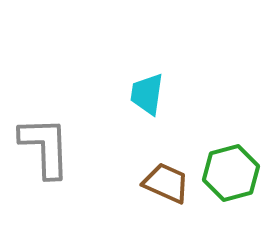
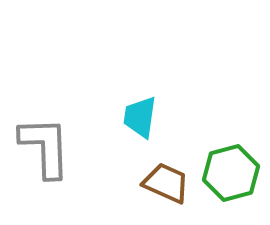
cyan trapezoid: moved 7 px left, 23 px down
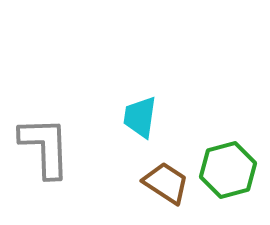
green hexagon: moved 3 px left, 3 px up
brown trapezoid: rotated 9 degrees clockwise
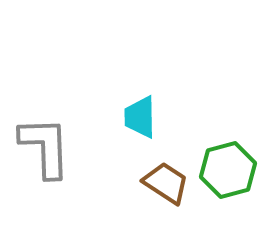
cyan trapezoid: rotated 9 degrees counterclockwise
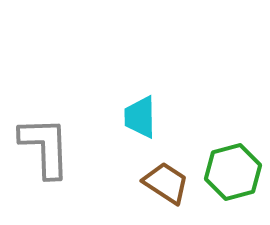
green hexagon: moved 5 px right, 2 px down
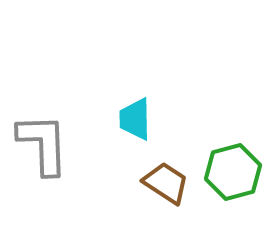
cyan trapezoid: moved 5 px left, 2 px down
gray L-shape: moved 2 px left, 3 px up
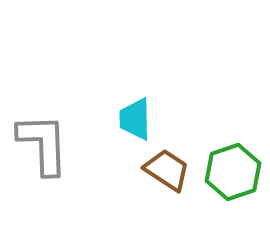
green hexagon: rotated 4 degrees counterclockwise
brown trapezoid: moved 1 px right, 13 px up
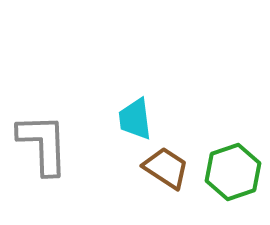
cyan trapezoid: rotated 6 degrees counterclockwise
brown trapezoid: moved 1 px left, 2 px up
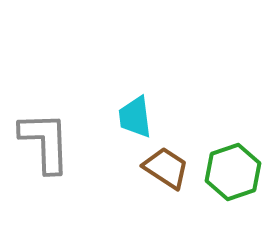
cyan trapezoid: moved 2 px up
gray L-shape: moved 2 px right, 2 px up
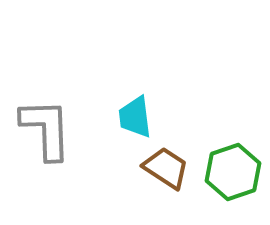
gray L-shape: moved 1 px right, 13 px up
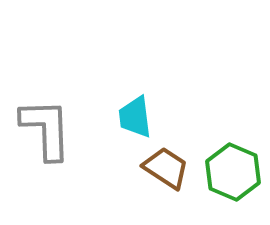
green hexagon: rotated 18 degrees counterclockwise
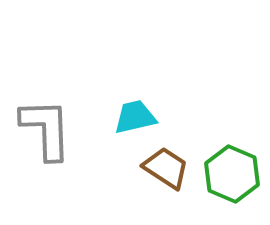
cyan trapezoid: rotated 84 degrees clockwise
green hexagon: moved 1 px left, 2 px down
